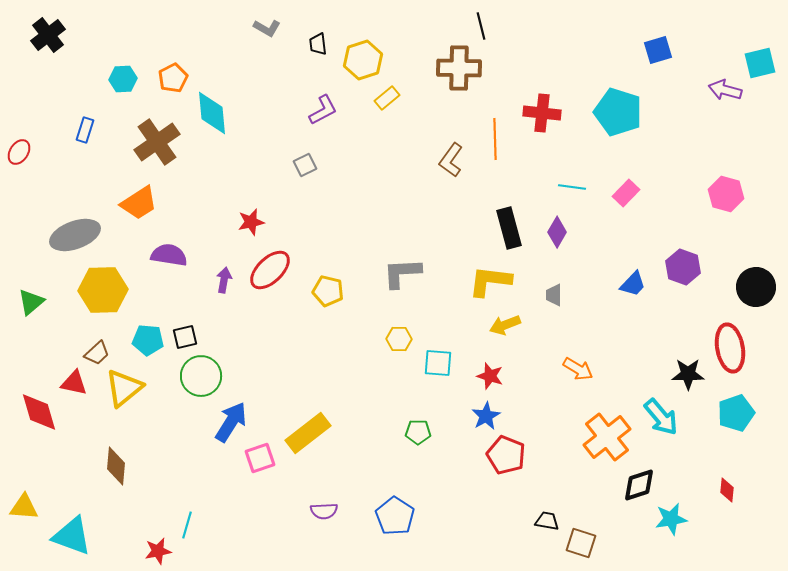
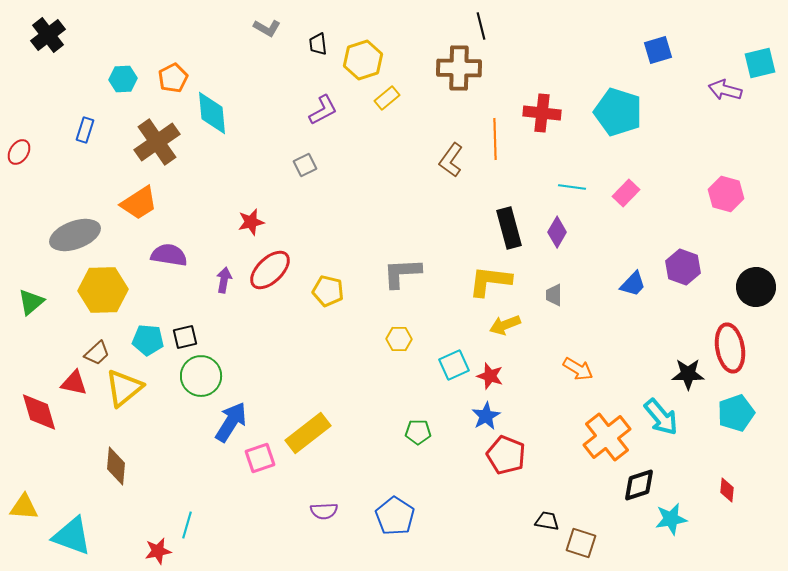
cyan square at (438, 363): moved 16 px right, 2 px down; rotated 28 degrees counterclockwise
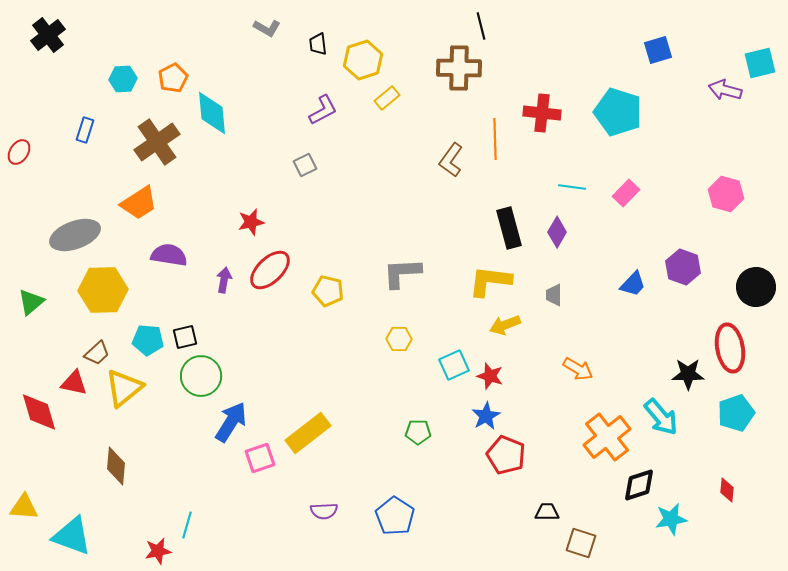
black trapezoid at (547, 521): moved 9 px up; rotated 10 degrees counterclockwise
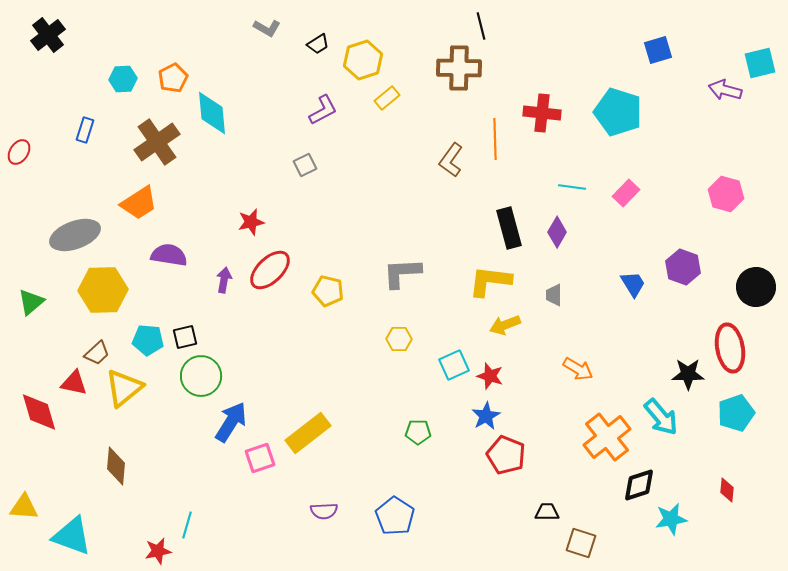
black trapezoid at (318, 44): rotated 115 degrees counterclockwise
blue trapezoid at (633, 284): rotated 76 degrees counterclockwise
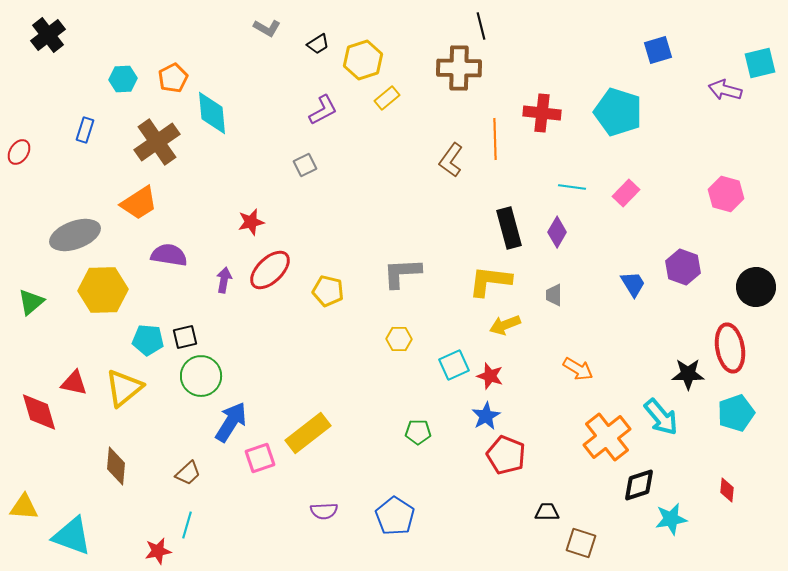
brown trapezoid at (97, 353): moved 91 px right, 120 px down
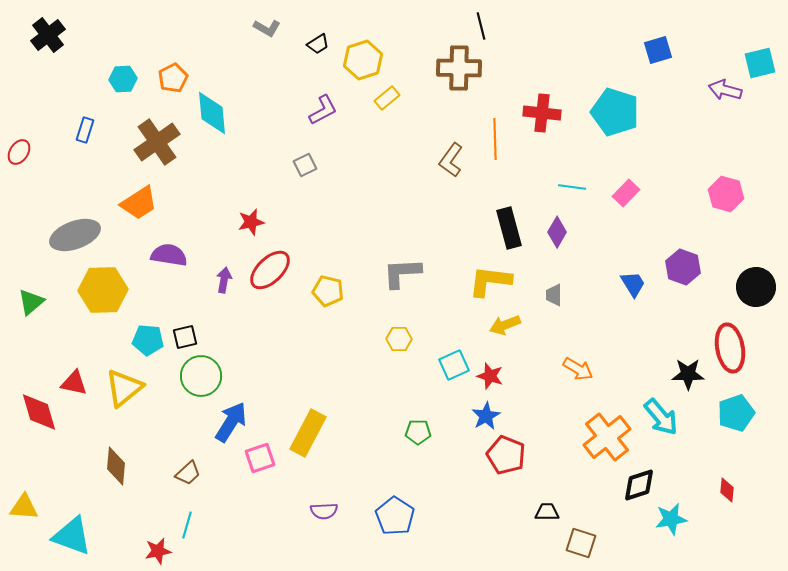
cyan pentagon at (618, 112): moved 3 px left
yellow rectangle at (308, 433): rotated 24 degrees counterclockwise
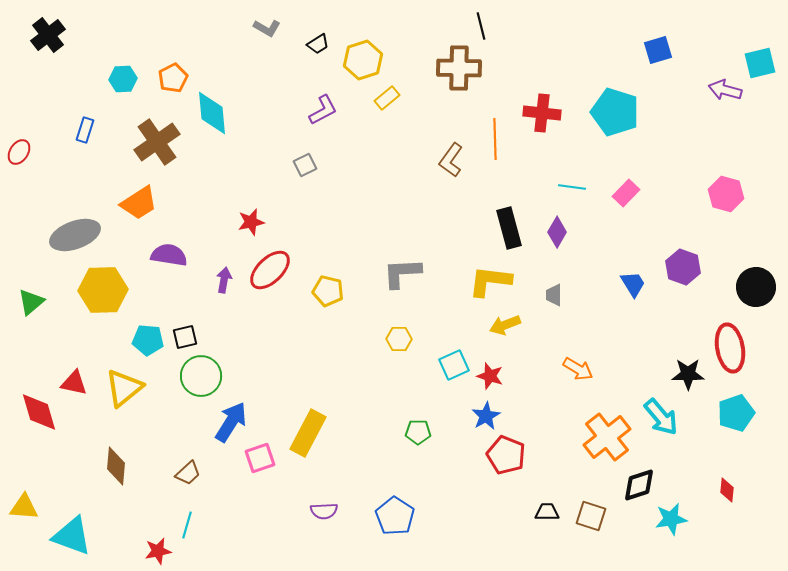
brown square at (581, 543): moved 10 px right, 27 px up
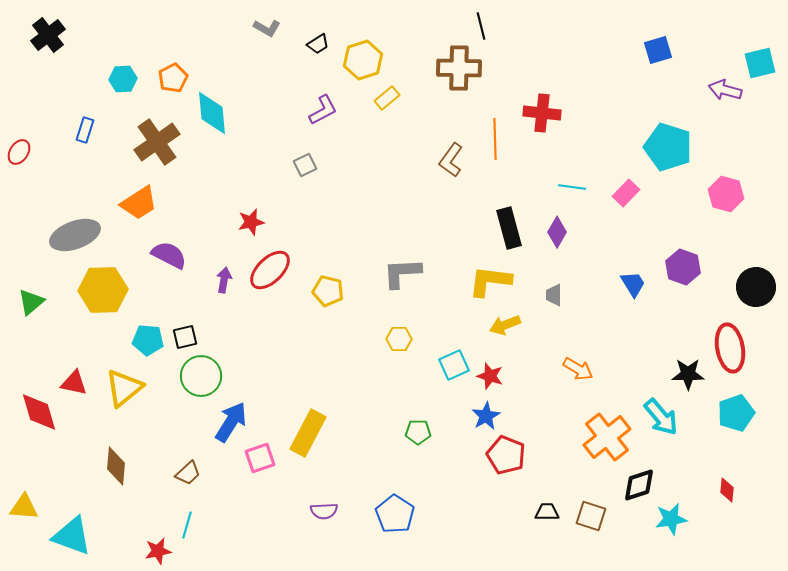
cyan pentagon at (615, 112): moved 53 px right, 35 px down
purple semicircle at (169, 255): rotated 18 degrees clockwise
blue pentagon at (395, 516): moved 2 px up
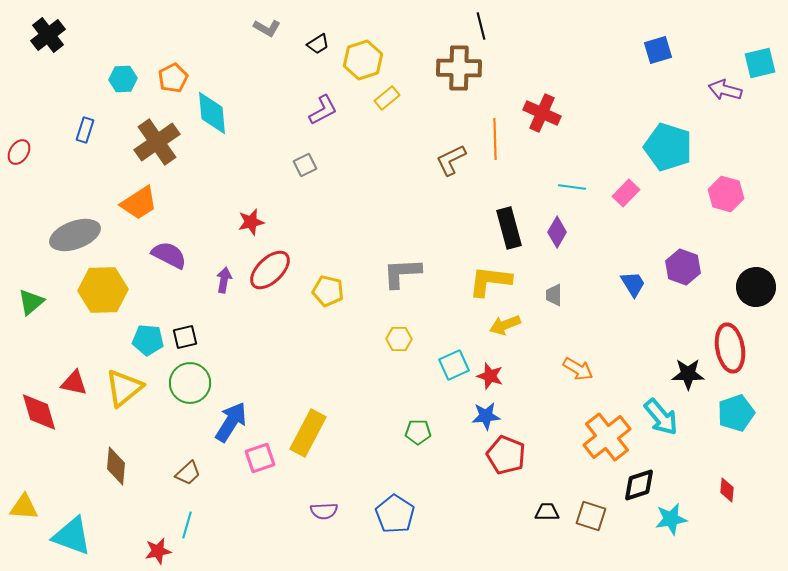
red cross at (542, 113): rotated 18 degrees clockwise
brown L-shape at (451, 160): rotated 28 degrees clockwise
green circle at (201, 376): moved 11 px left, 7 px down
blue star at (486, 416): rotated 24 degrees clockwise
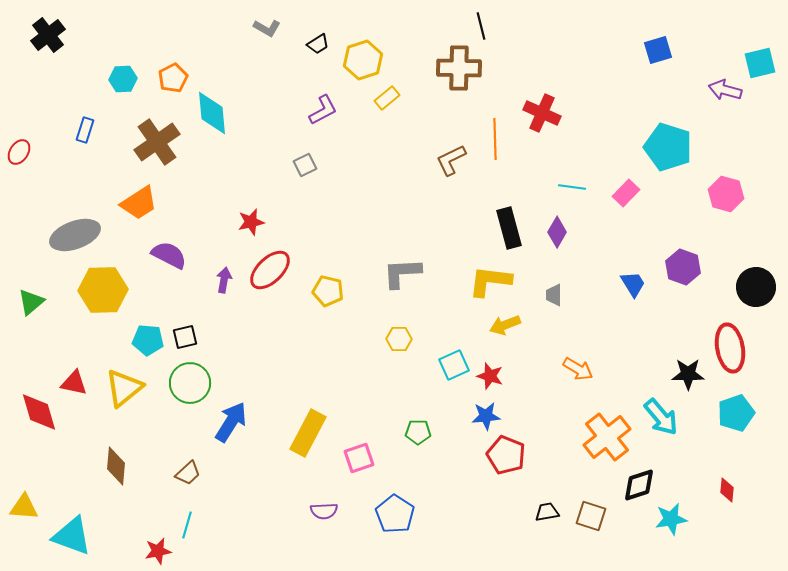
pink square at (260, 458): moved 99 px right
black trapezoid at (547, 512): rotated 10 degrees counterclockwise
